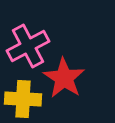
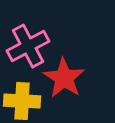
yellow cross: moved 1 px left, 2 px down
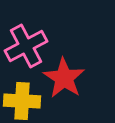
pink cross: moved 2 px left
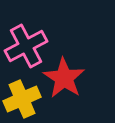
yellow cross: moved 2 px up; rotated 27 degrees counterclockwise
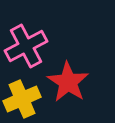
red star: moved 4 px right, 4 px down
